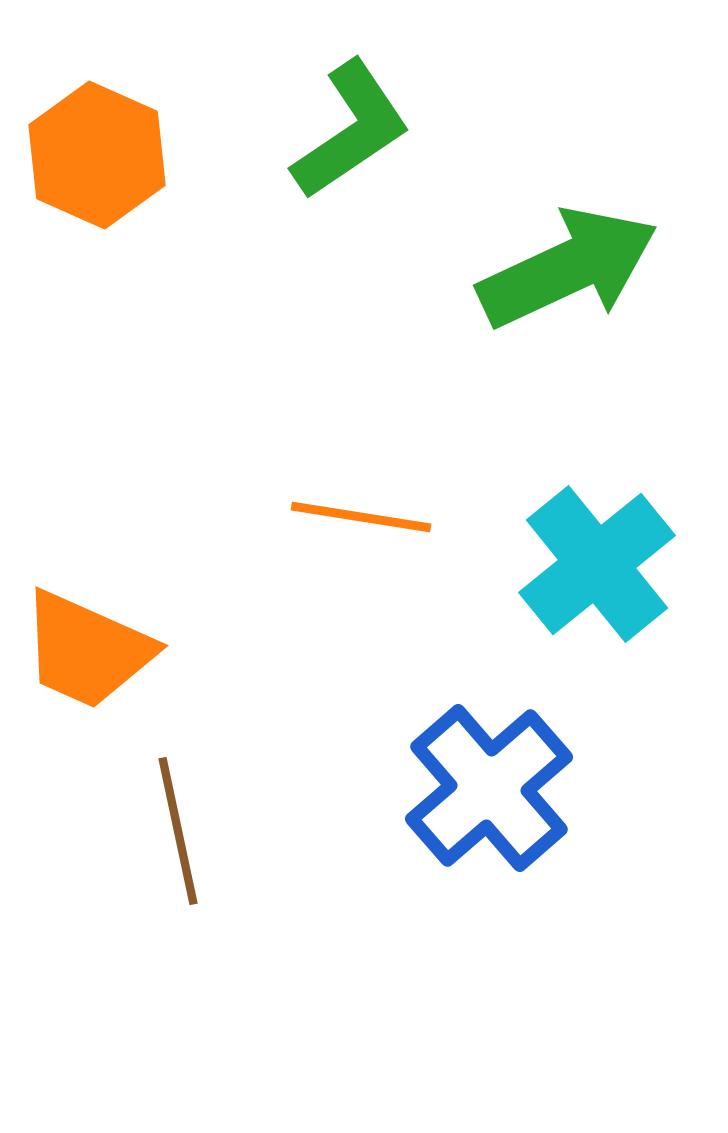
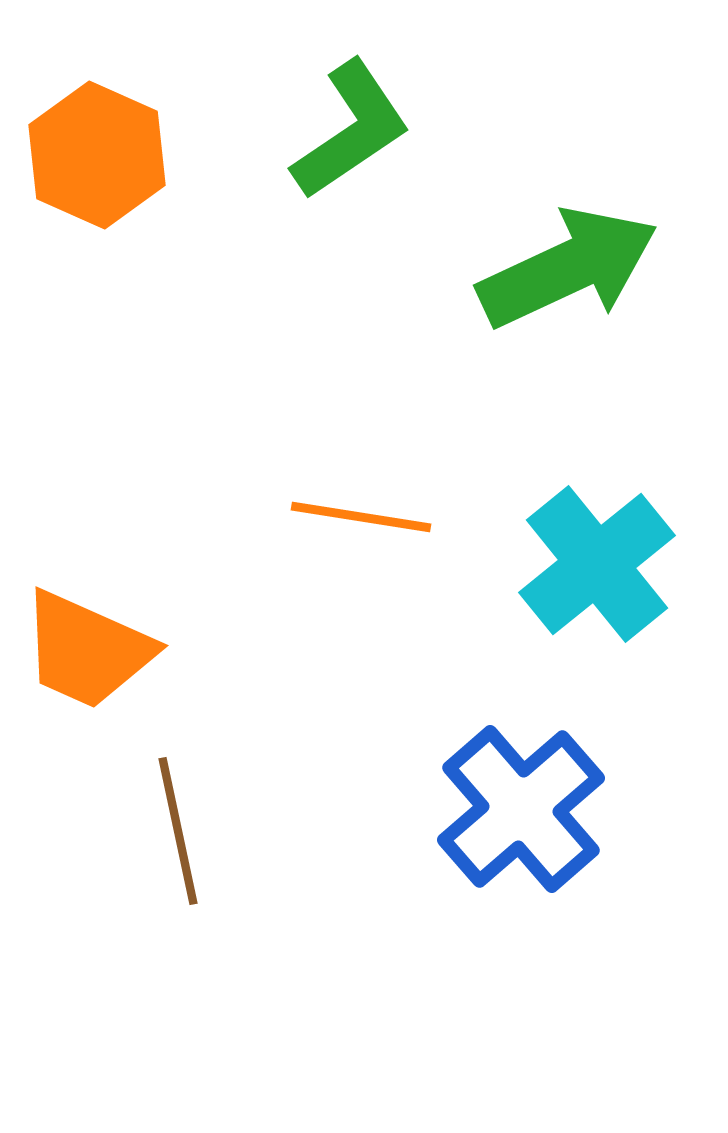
blue cross: moved 32 px right, 21 px down
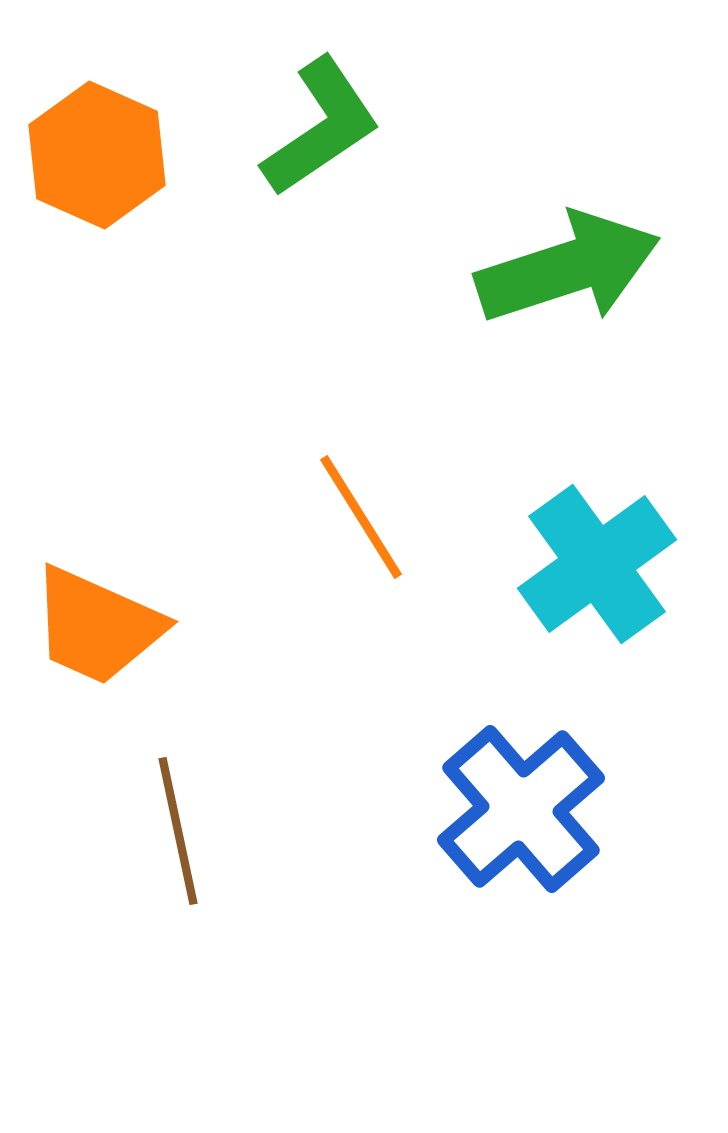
green L-shape: moved 30 px left, 3 px up
green arrow: rotated 7 degrees clockwise
orange line: rotated 49 degrees clockwise
cyan cross: rotated 3 degrees clockwise
orange trapezoid: moved 10 px right, 24 px up
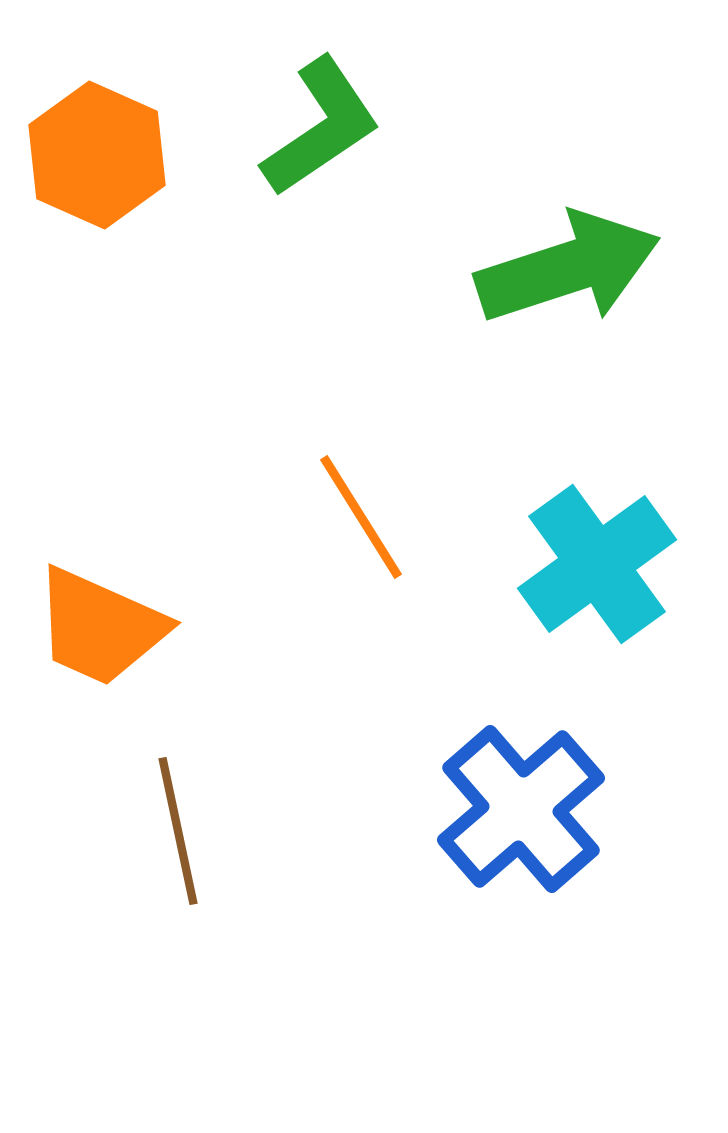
orange trapezoid: moved 3 px right, 1 px down
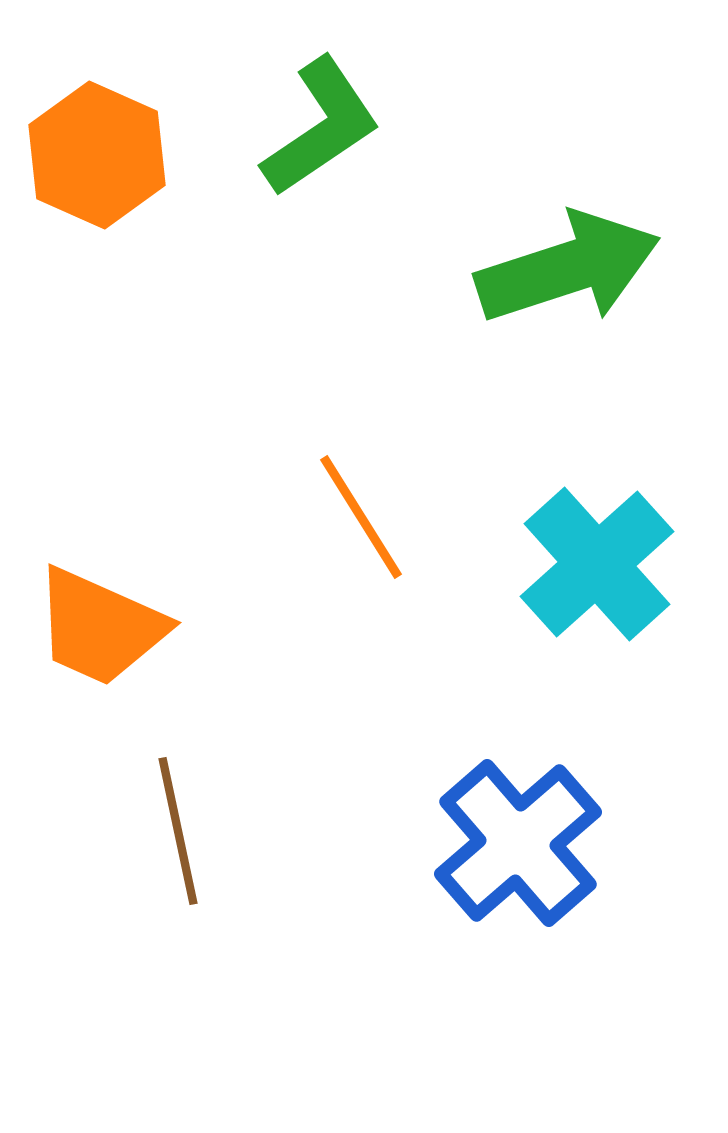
cyan cross: rotated 6 degrees counterclockwise
blue cross: moved 3 px left, 34 px down
